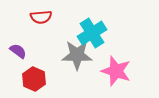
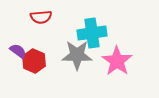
cyan cross: rotated 24 degrees clockwise
pink star: moved 1 px right, 10 px up; rotated 16 degrees clockwise
red hexagon: moved 18 px up
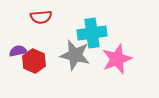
purple semicircle: rotated 48 degrees counterclockwise
gray star: moved 2 px left; rotated 12 degrees clockwise
pink star: moved 2 px up; rotated 16 degrees clockwise
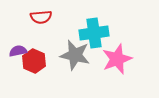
cyan cross: moved 2 px right
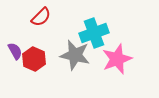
red semicircle: rotated 40 degrees counterclockwise
cyan cross: rotated 12 degrees counterclockwise
purple semicircle: moved 3 px left; rotated 72 degrees clockwise
red hexagon: moved 2 px up
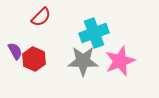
gray star: moved 8 px right, 6 px down; rotated 12 degrees counterclockwise
pink star: moved 3 px right, 2 px down
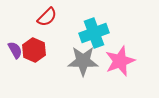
red semicircle: moved 6 px right
purple semicircle: moved 1 px up
red hexagon: moved 9 px up
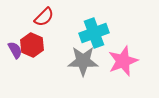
red semicircle: moved 3 px left
red hexagon: moved 2 px left, 5 px up
pink star: moved 3 px right
